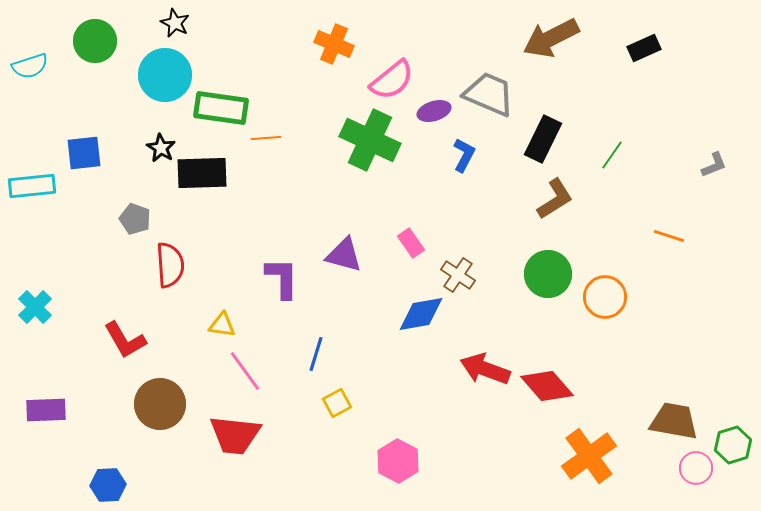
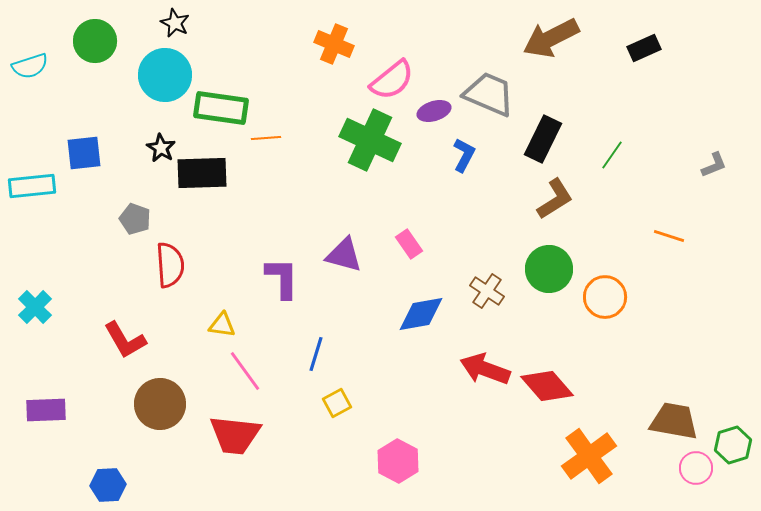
pink rectangle at (411, 243): moved 2 px left, 1 px down
green circle at (548, 274): moved 1 px right, 5 px up
brown cross at (458, 275): moved 29 px right, 16 px down
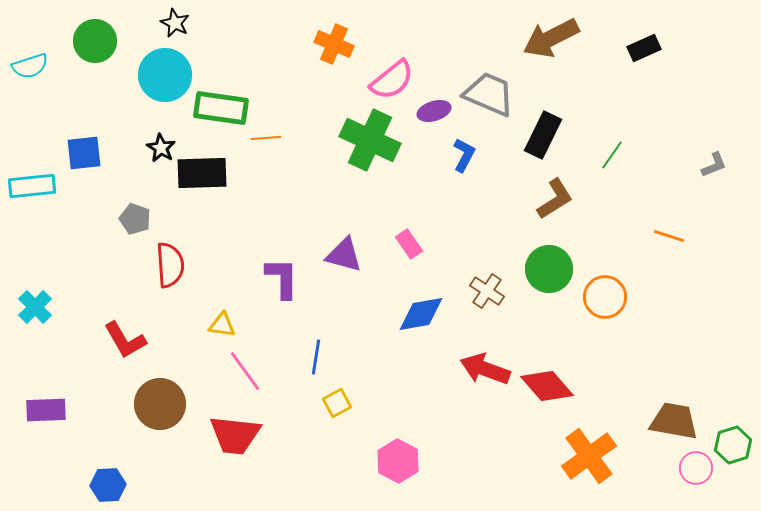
black rectangle at (543, 139): moved 4 px up
blue line at (316, 354): moved 3 px down; rotated 8 degrees counterclockwise
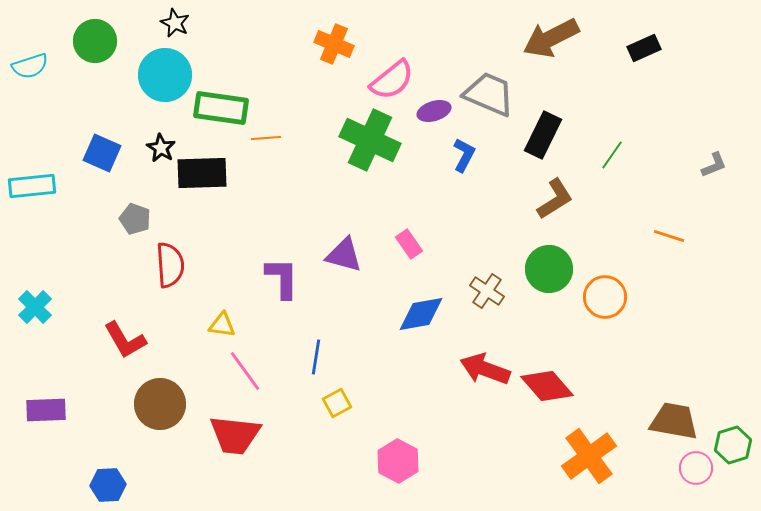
blue square at (84, 153): moved 18 px right; rotated 30 degrees clockwise
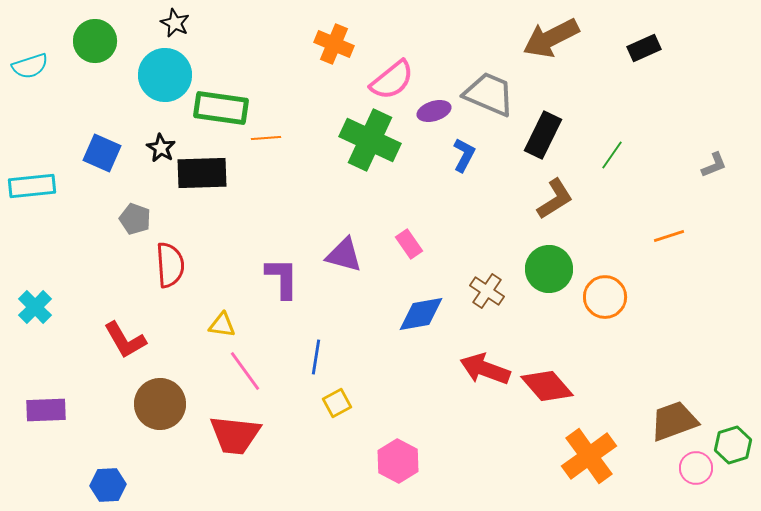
orange line at (669, 236): rotated 36 degrees counterclockwise
brown trapezoid at (674, 421): rotated 30 degrees counterclockwise
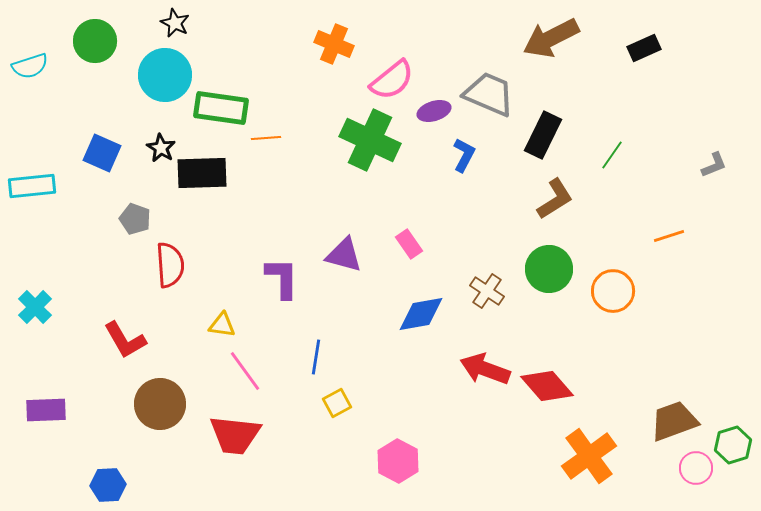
orange circle at (605, 297): moved 8 px right, 6 px up
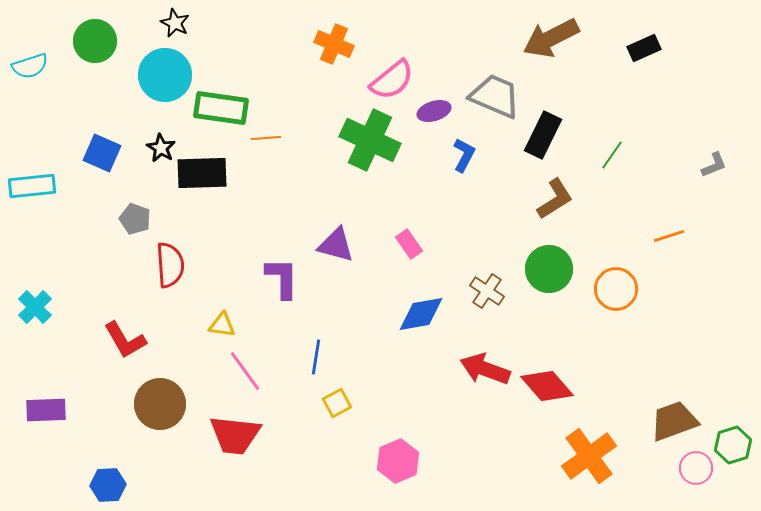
gray trapezoid at (489, 94): moved 6 px right, 2 px down
purple triangle at (344, 255): moved 8 px left, 10 px up
orange circle at (613, 291): moved 3 px right, 2 px up
pink hexagon at (398, 461): rotated 9 degrees clockwise
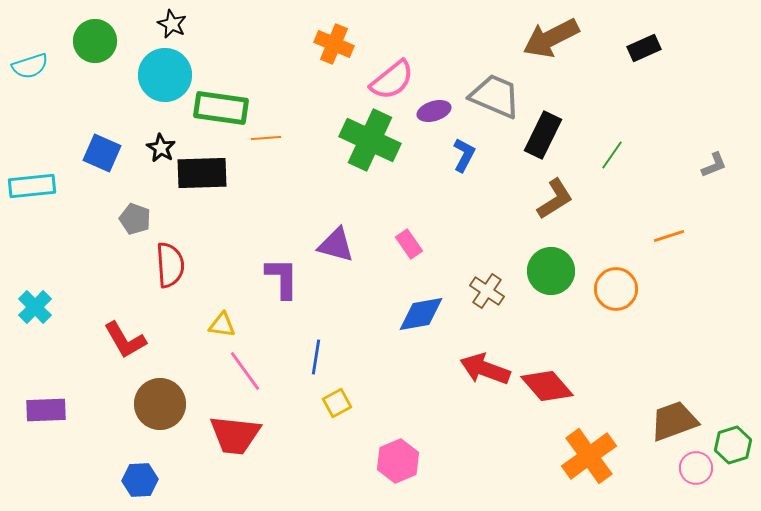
black star at (175, 23): moved 3 px left, 1 px down
green circle at (549, 269): moved 2 px right, 2 px down
blue hexagon at (108, 485): moved 32 px right, 5 px up
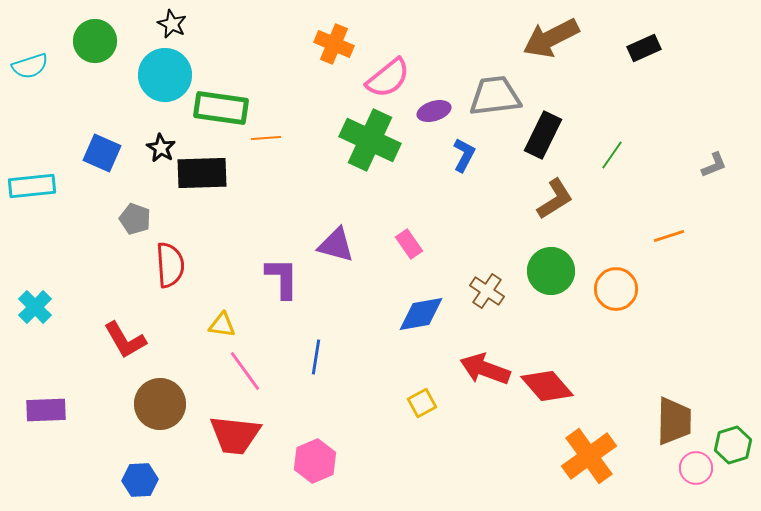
pink semicircle at (392, 80): moved 4 px left, 2 px up
gray trapezoid at (495, 96): rotated 30 degrees counterclockwise
yellow square at (337, 403): moved 85 px right
brown trapezoid at (674, 421): rotated 111 degrees clockwise
pink hexagon at (398, 461): moved 83 px left
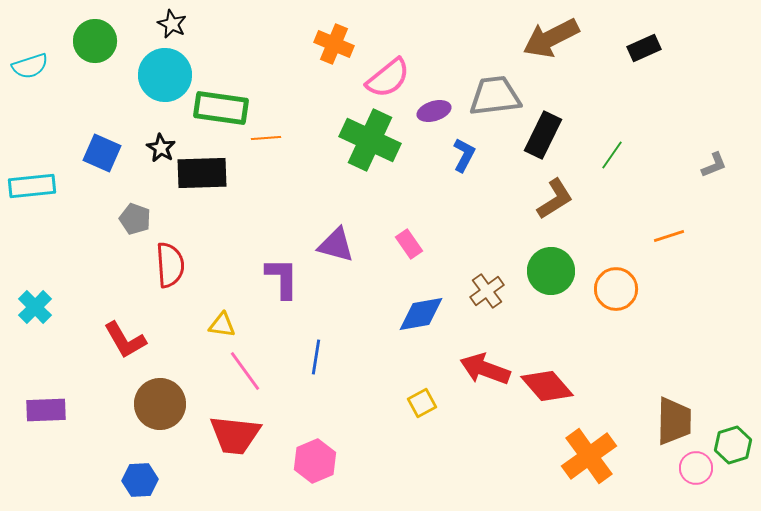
brown cross at (487, 291): rotated 20 degrees clockwise
